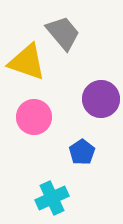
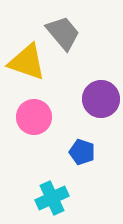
blue pentagon: rotated 20 degrees counterclockwise
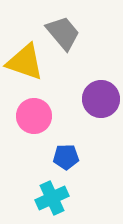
yellow triangle: moved 2 px left
pink circle: moved 1 px up
blue pentagon: moved 16 px left, 5 px down; rotated 20 degrees counterclockwise
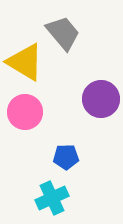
yellow triangle: rotated 12 degrees clockwise
pink circle: moved 9 px left, 4 px up
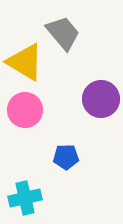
pink circle: moved 2 px up
cyan cross: moved 27 px left; rotated 12 degrees clockwise
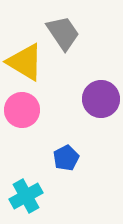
gray trapezoid: rotated 6 degrees clockwise
pink circle: moved 3 px left
blue pentagon: moved 1 px down; rotated 25 degrees counterclockwise
cyan cross: moved 1 px right, 2 px up; rotated 16 degrees counterclockwise
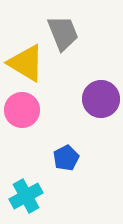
gray trapezoid: rotated 12 degrees clockwise
yellow triangle: moved 1 px right, 1 px down
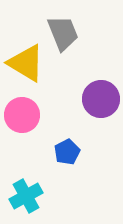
pink circle: moved 5 px down
blue pentagon: moved 1 px right, 6 px up
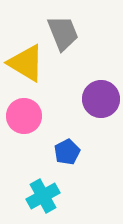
pink circle: moved 2 px right, 1 px down
cyan cross: moved 17 px right
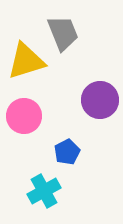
yellow triangle: moved 2 px up; rotated 48 degrees counterclockwise
purple circle: moved 1 px left, 1 px down
cyan cross: moved 1 px right, 5 px up
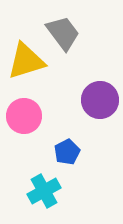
gray trapezoid: rotated 15 degrees counterclockwise
